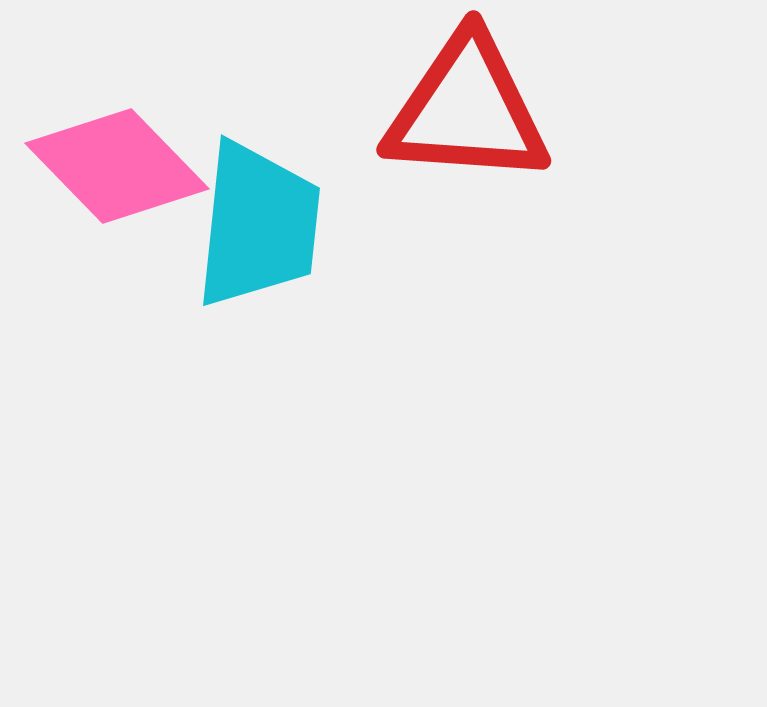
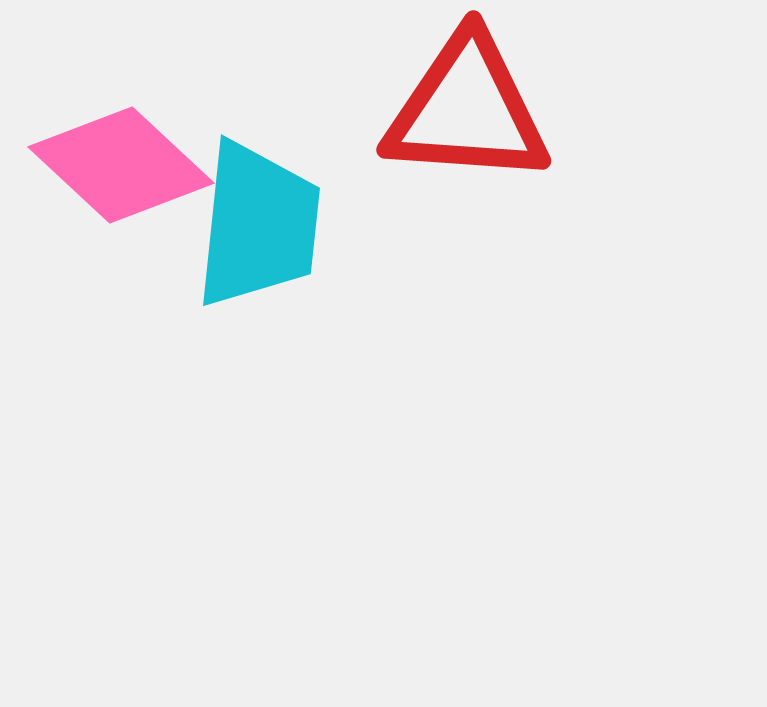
pink diamond: moved 4 px right, 1 px up; rotated 3 degrees counterclockwise
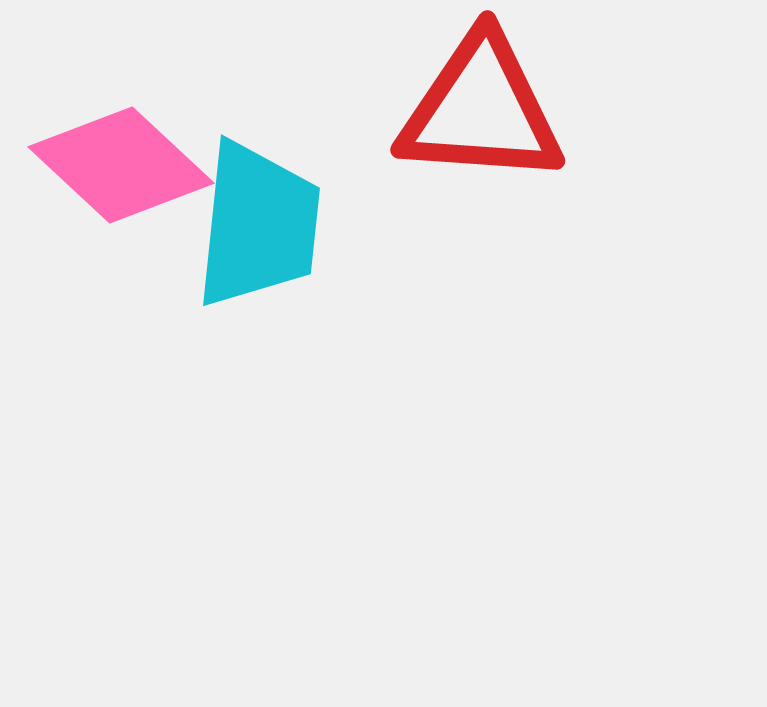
red triangle: moved 14 px right
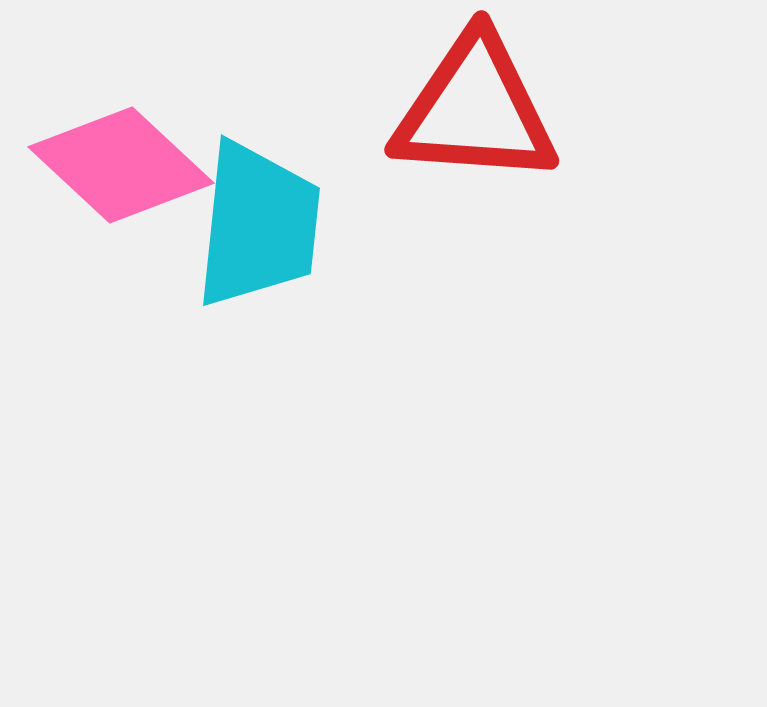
red triangle: moved 6 px left
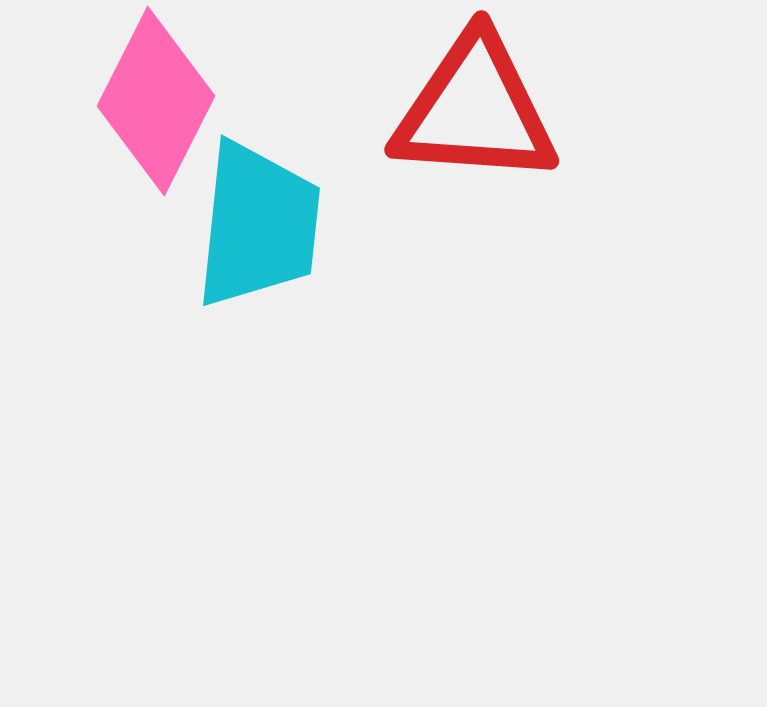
pink diamond: moved 35 px right, 64 px up; rotated 74 degrees clockwise
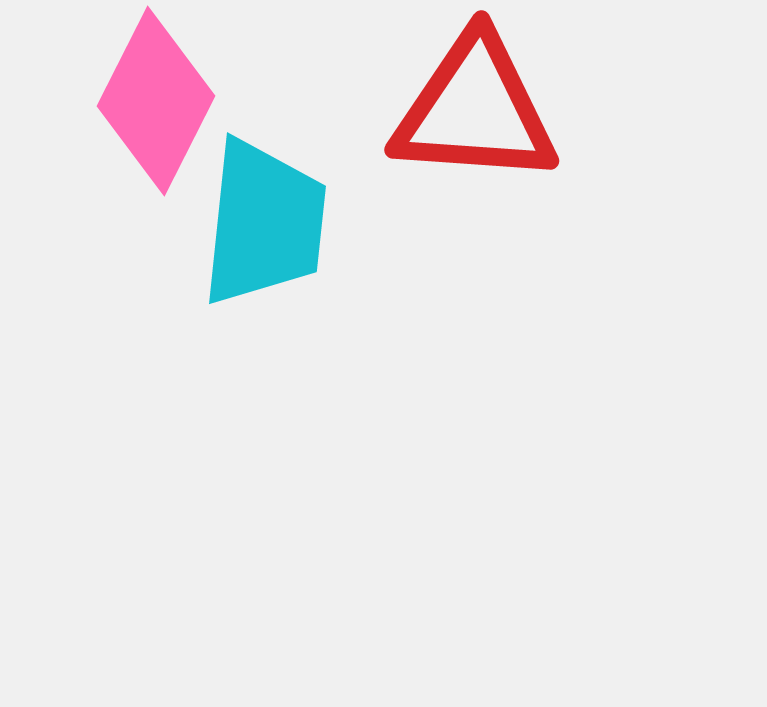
cyan trapezoid: moved 6 px right, 2 px up
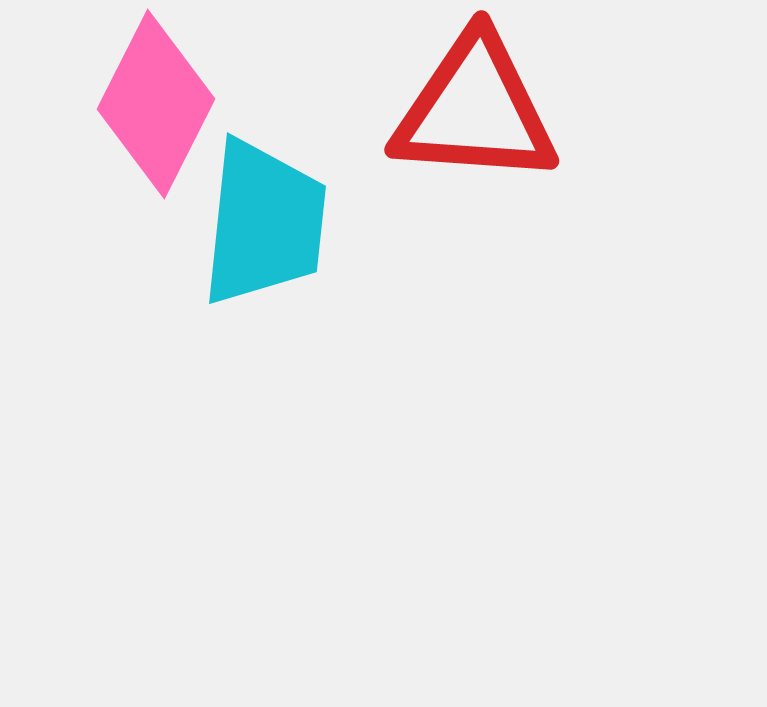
pink diamond: moved 3 px down
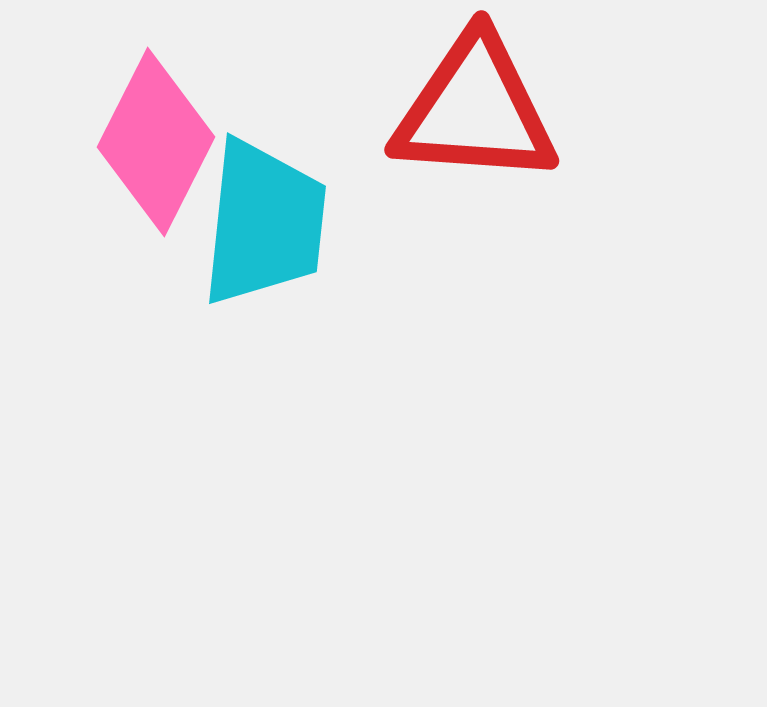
pink diamond: moved 38 px down
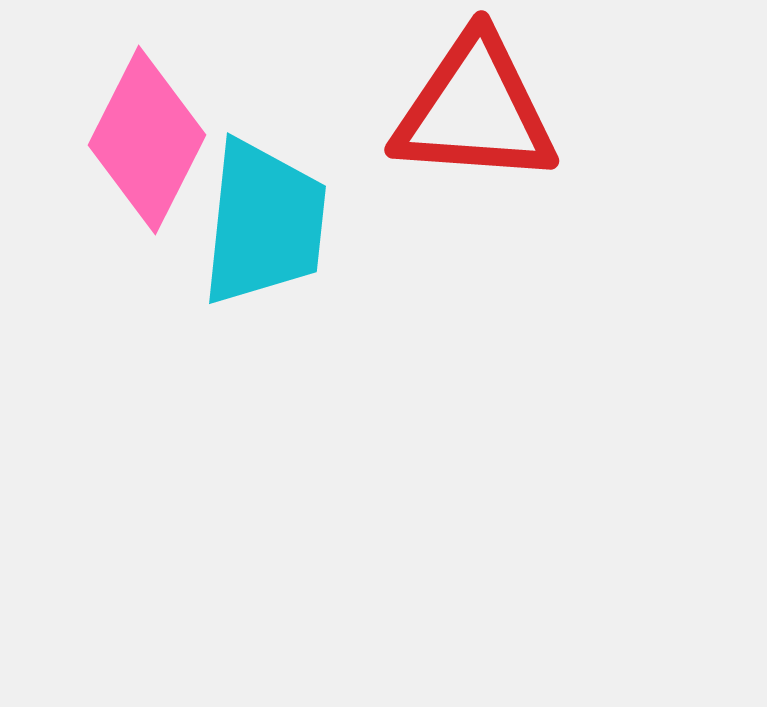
pink diamond: moved 9 px left, 2 px up
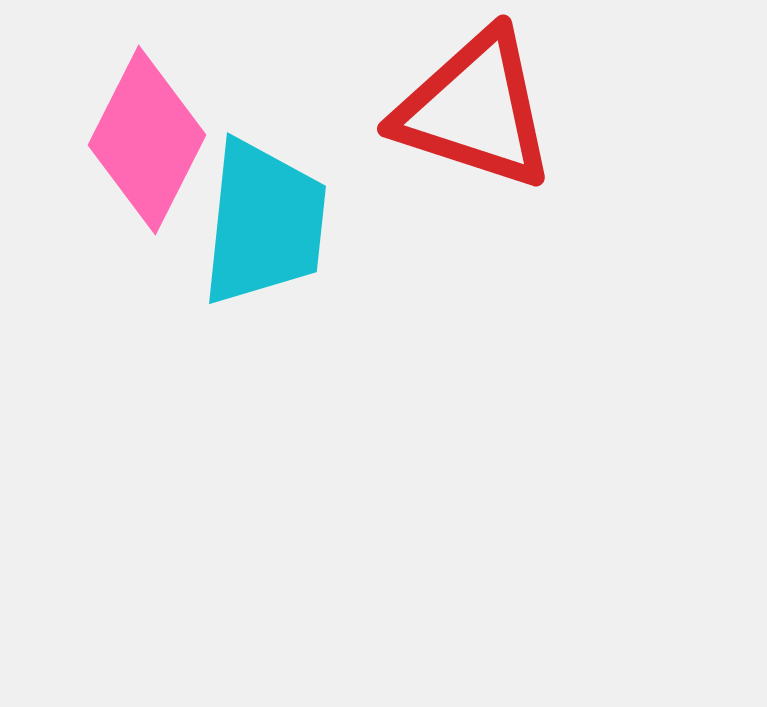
red triangle: rotated 14 degrees clockwise
